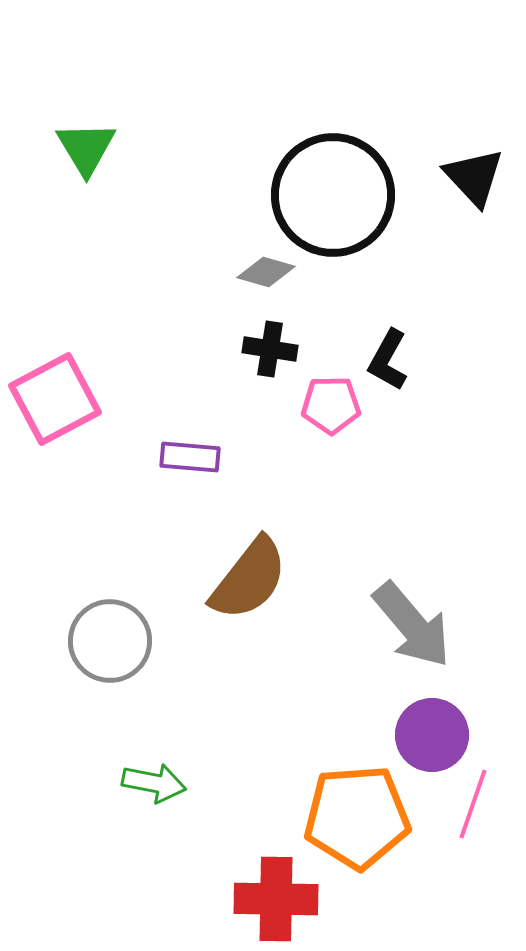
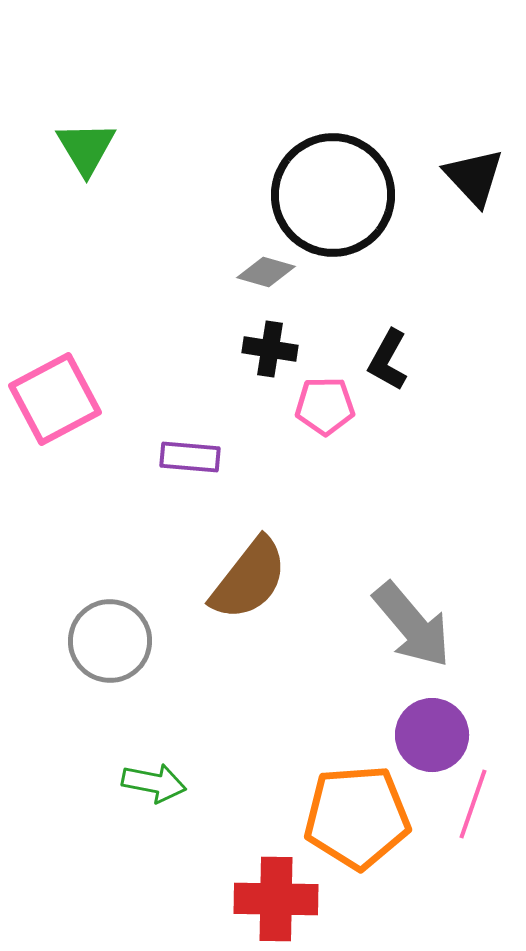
pink pentagon: moved 6 px left, 1 px down
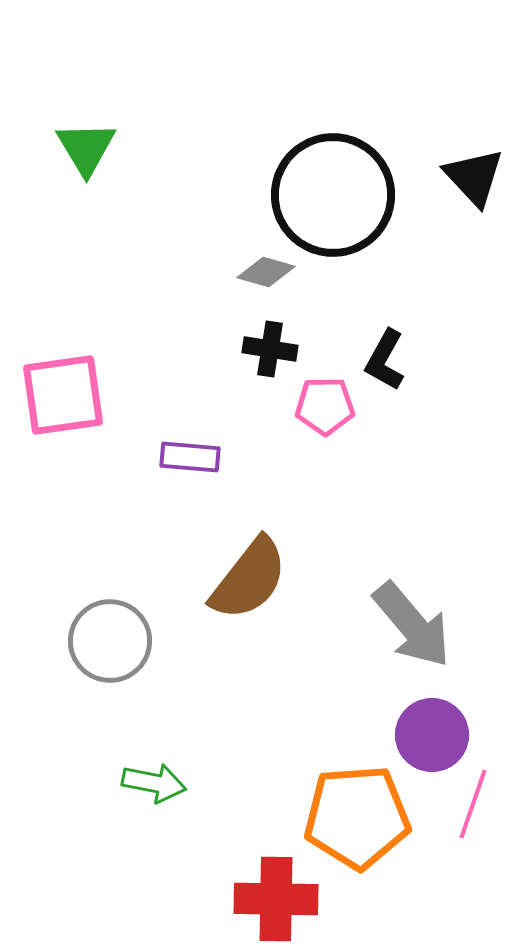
black L-shape: moved 3 px left
pink square: moved 8 px right, 4 px up; rotated 20 degrees clockwise
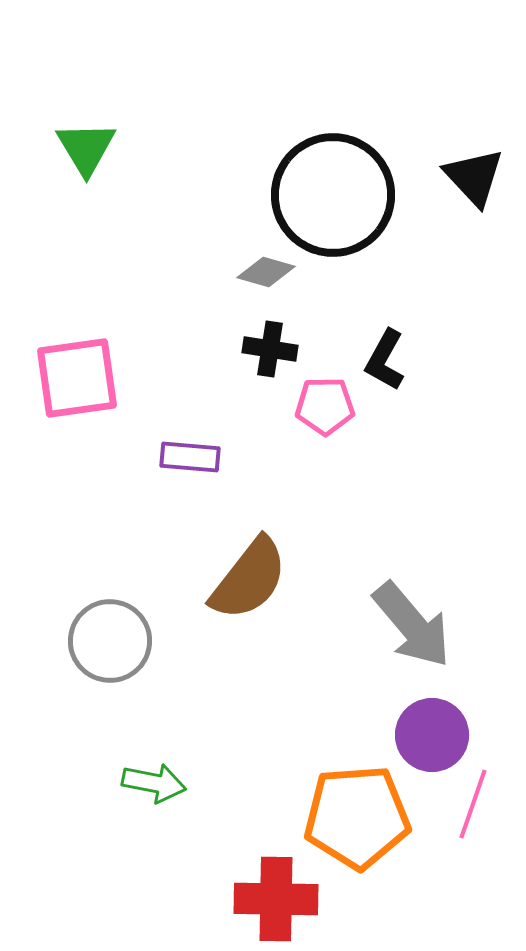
pink square: moved 14 px right, 17 px up
